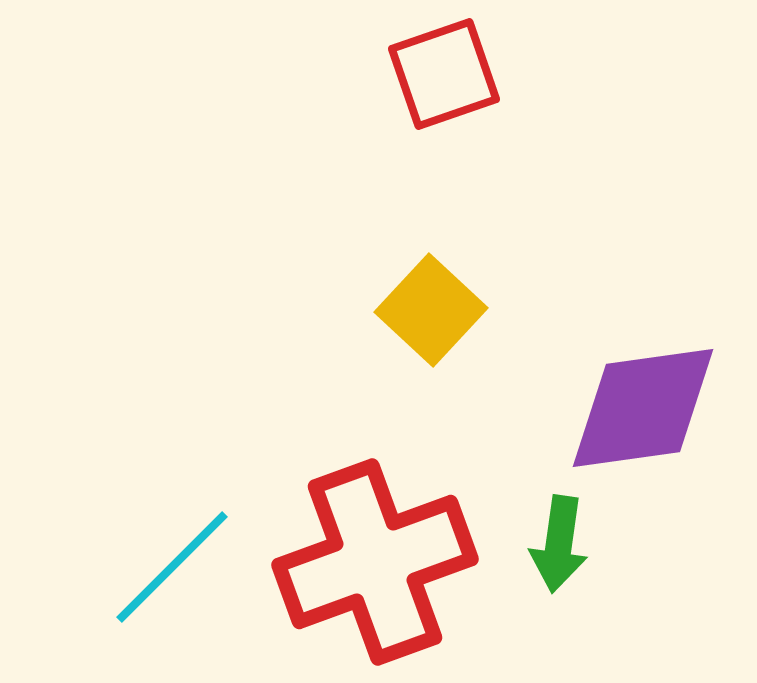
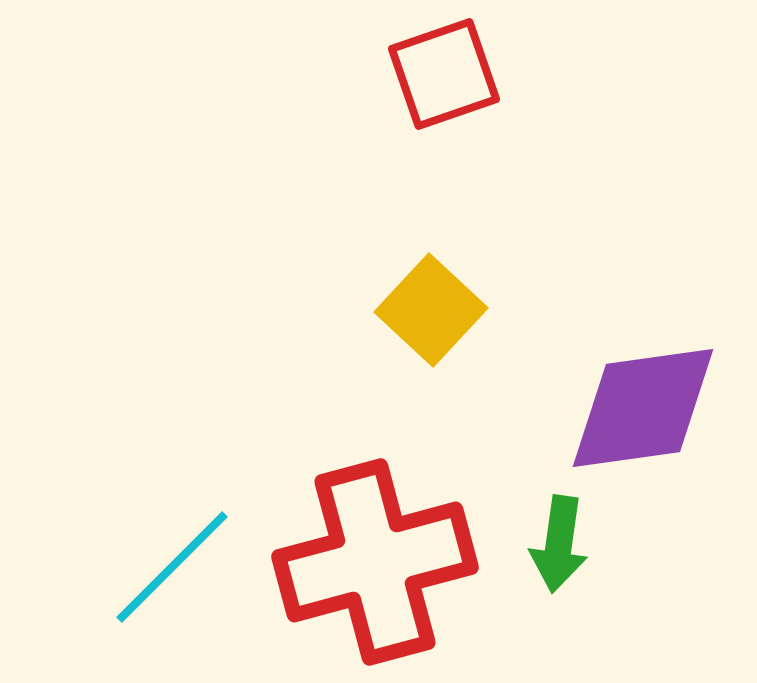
red cross: rotated 5 degrees clockwise
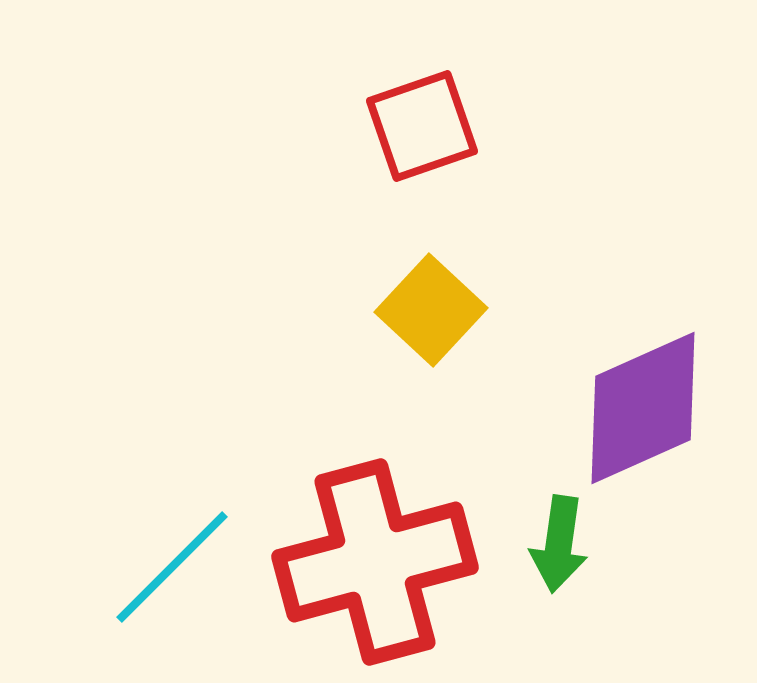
red square: moved 22 px left, 52 px down
purple diamond: rotated 16 degrees counterclockwise
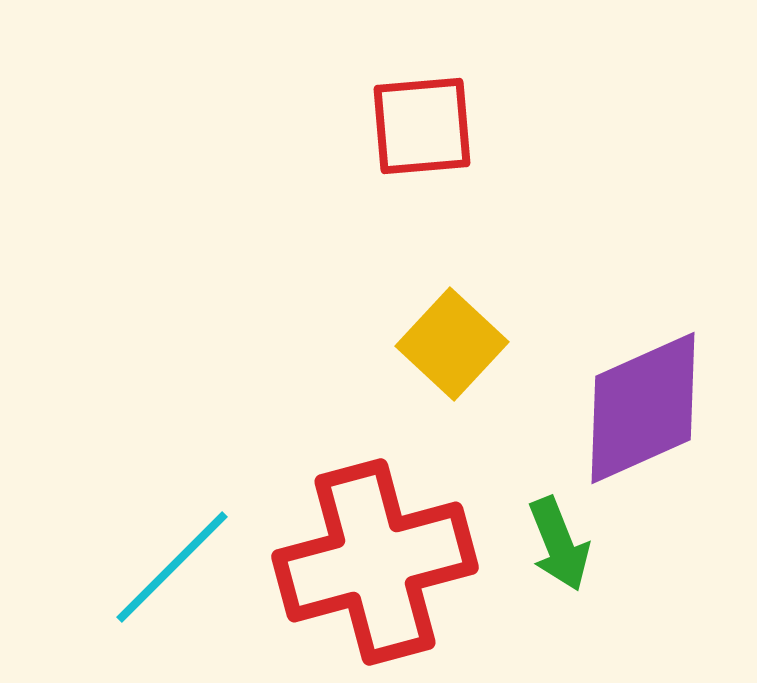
red square: rotated 14 degrees clockwise
yellow square: moved 21 px right, 34 px down
green arrow: rotated 30 degrees counterclockwise
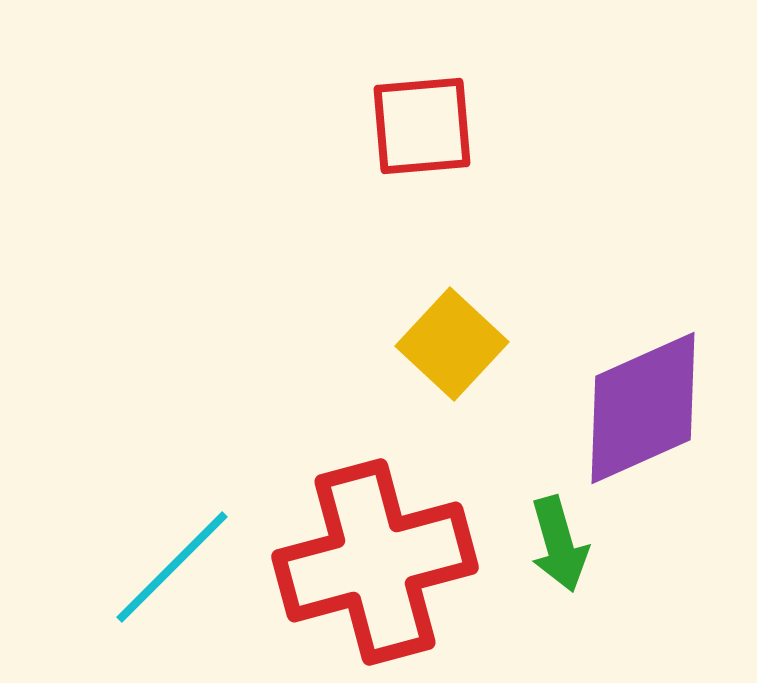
green arrow: rotated 6 degrees clockwise
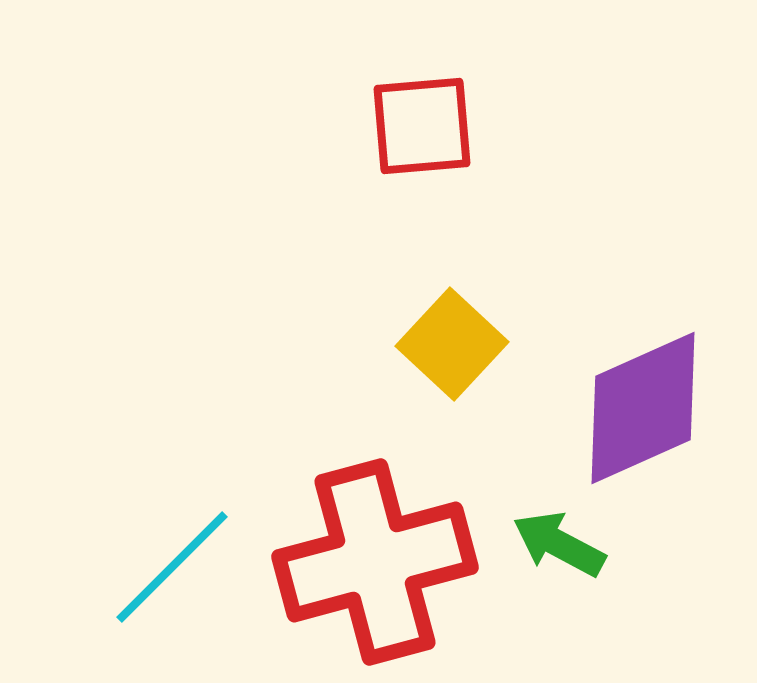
green arrow: rotated 134 degrees clockwise
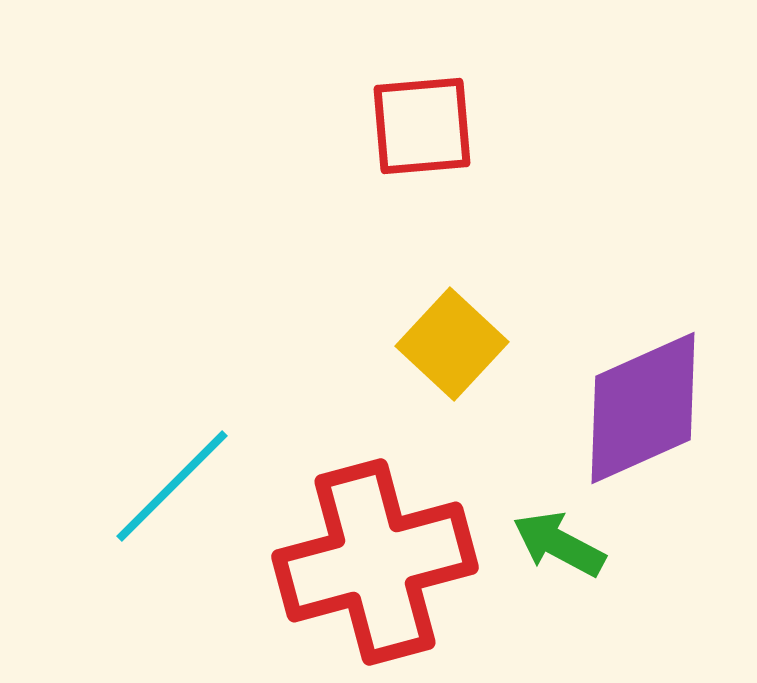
cyan line: moved 81 px up
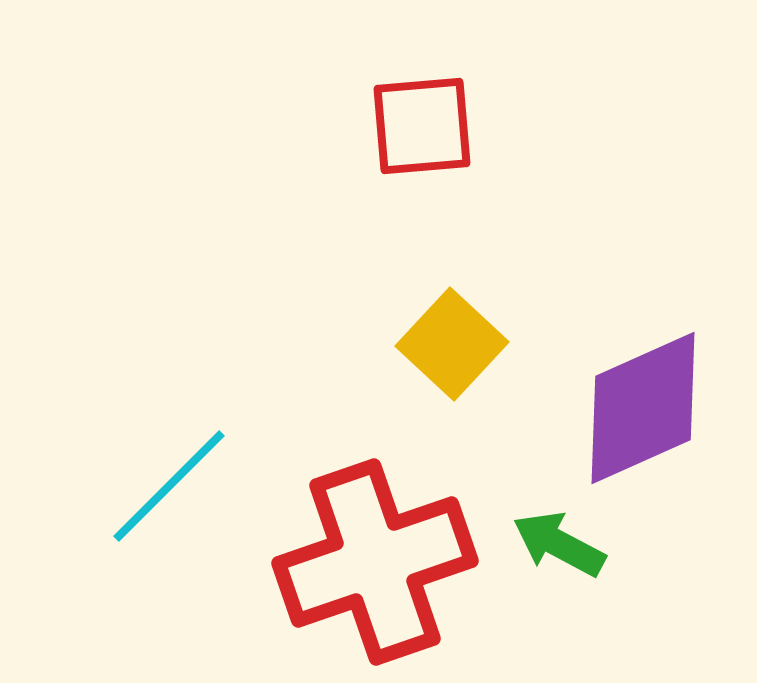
cyan line: moved 3 px left
red cross: rotated 4 degrees counterclockwise
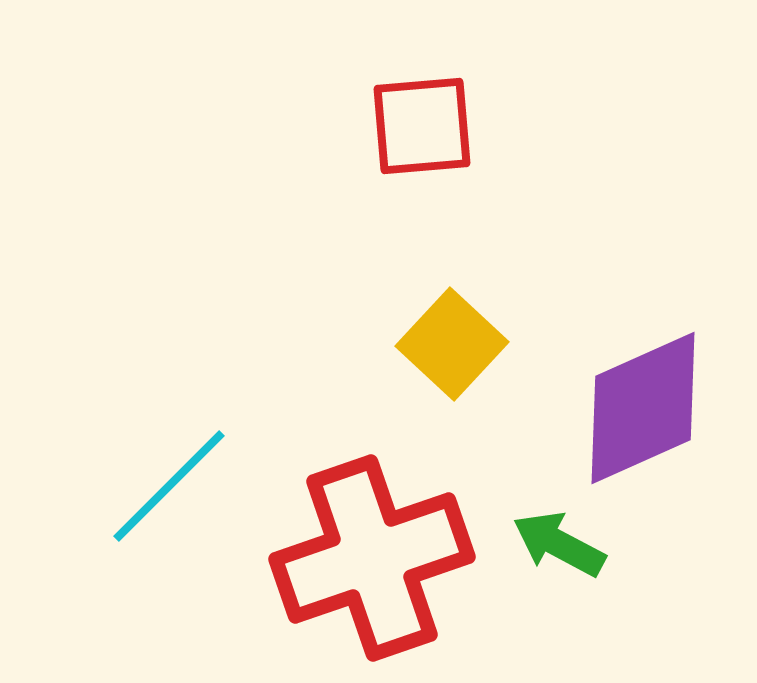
red cross: moved 3 px left, 4 px up
